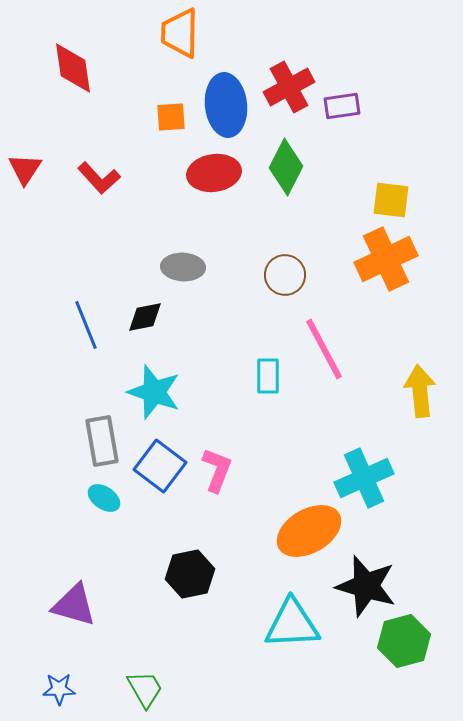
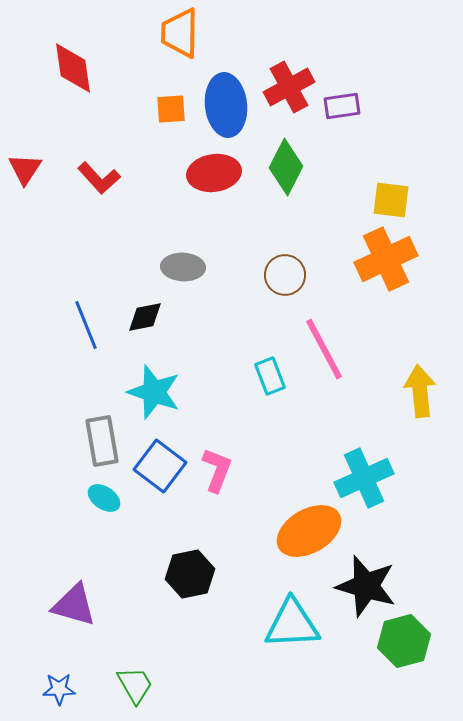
orange square: moved 8 px up
cyan rectangle: moved 2 px right; rotated 21 degrees counterclockwise
green trapezoid: moved 10 px left, 4 px up
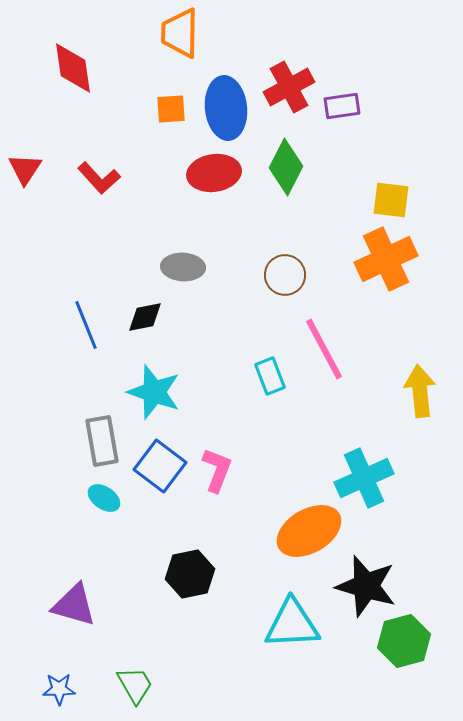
blue ellipse: moved 3 px down
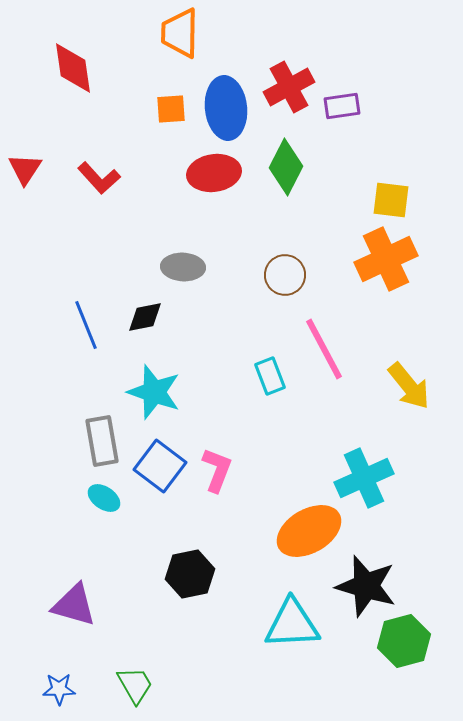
yellow arrow: moved 11 px left, 5 px up; rotated 147 degrees clockwise
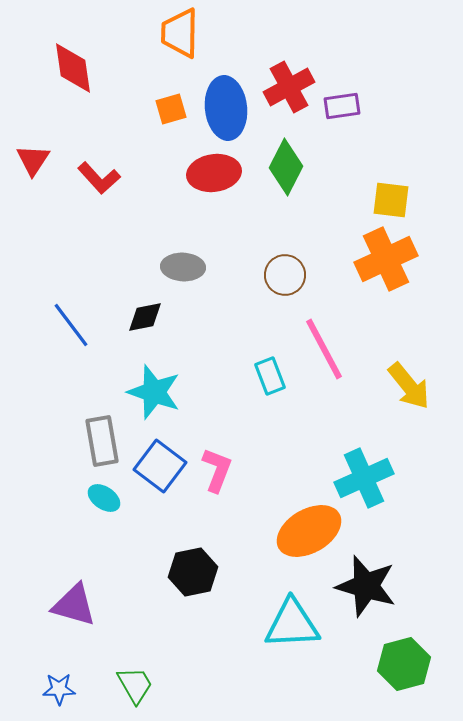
orange square: rotated 12 degrees counterclockwise
red triangle: moved 8 px right, 9 px up
blue line: moved 15 px left; rotated 15 degrees counterclockwise
black hexagon: moved 3 px right, 2 px up
green hexagon: moved 23 px down
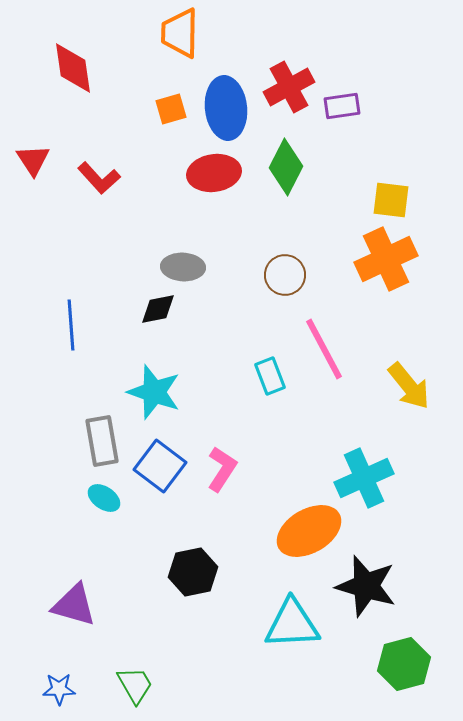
red triangle: rotated 6 degrees counterclockwise
black diamond: moved 13 px right, 8 px up
blue line: rotated 33 degrees clockwise
pink L-shape: moved 5 px right, 1 px up; rotated 12 degrees clockwise
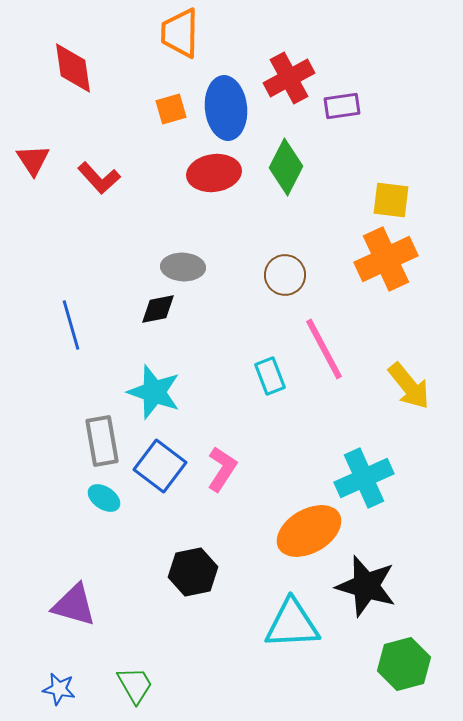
red cross: moved 9 px up
blue line: rotated 12 degrees counterclockwise
blue star: rotated 12 degrees clockwise
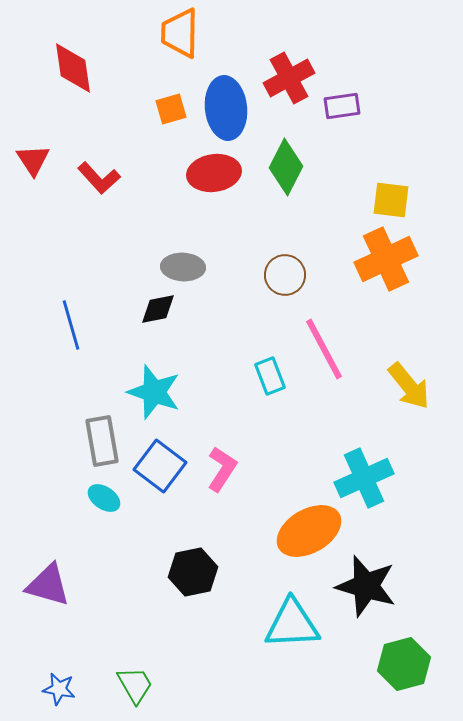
purple triangle: moved 26 px left, 20 px up
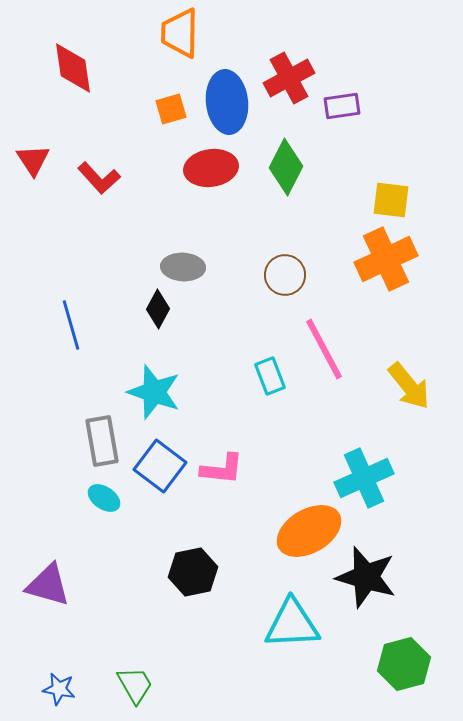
blue ellipse: moved 1 px right, 6 px up
red ellipse: moved 3 px left, 5 px up
black diamond: rotated 51 degrees counterclockwise
pink L-shape: rotated 63 degrees clockwise
black star: moved 9 px up
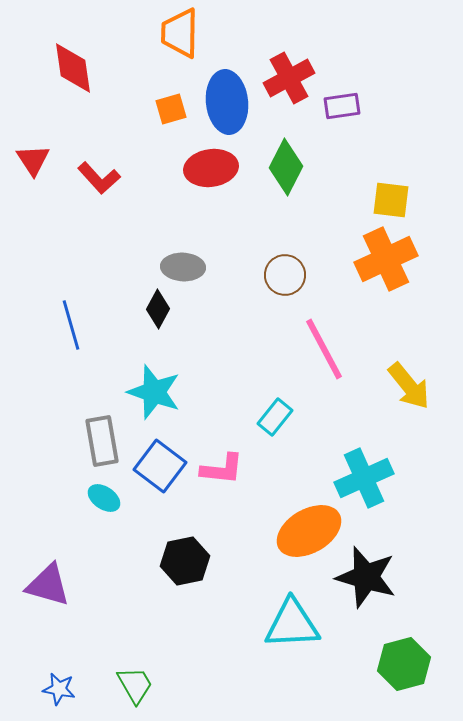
cyan rectangle: moved 5 px right, 41 px down; rotated 60 degrees clockwise
black hexagon: moved 8 px left, 11 px up
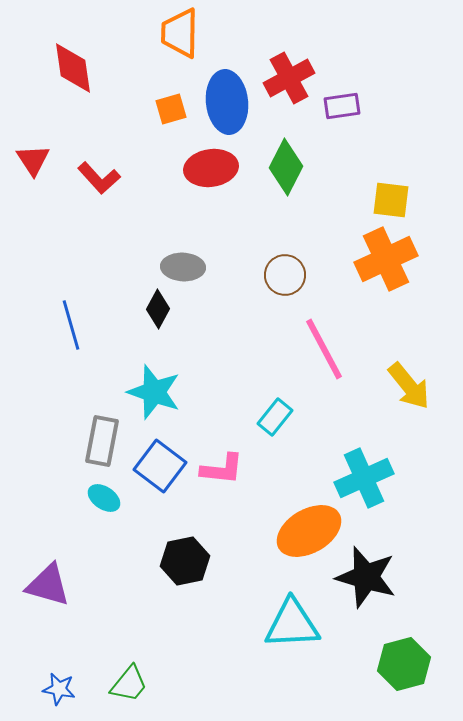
gray rectangle: rotated 21 degrees clockwise
green trapezoid: moved 6 px left, 1 px up; rotated 69 degrees clockwise
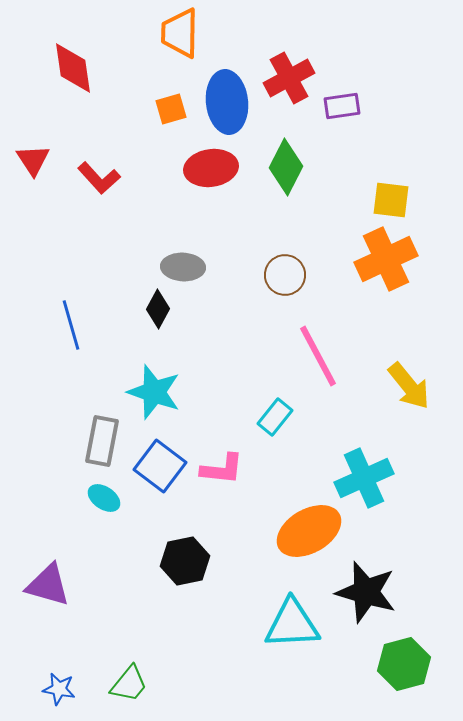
pink line: moved 6 px left, 7 px down
black star: moved 15 px down
